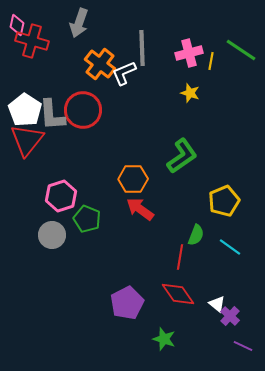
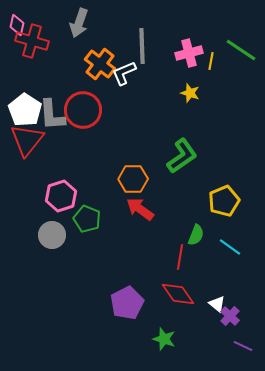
gray line: moved 2 px up
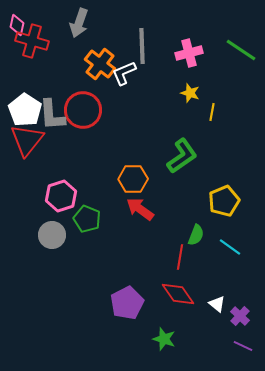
yellow line: moved 1 px right, 51 px down
purple cross: moved 10 px right
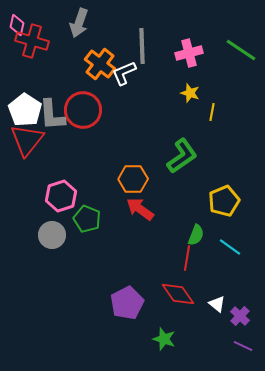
red line: moved 7 px right, 1 px down
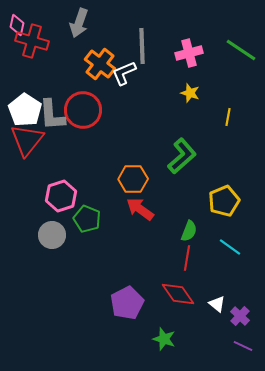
yellow line: moved 16 px right, 5 px down
green L-shape: rotated 6 degrees counterclockwise
green semicircle: moved 7 px left, 4 px up
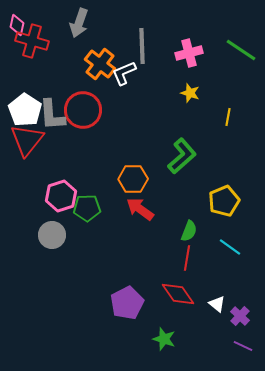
green pentagon: moved 11 px up; rotated 24 degrees counterclockwise
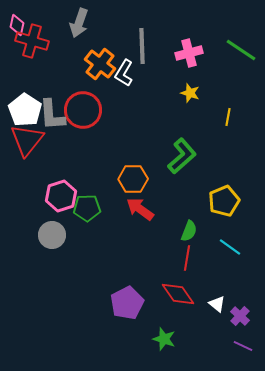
white L-shape: rotated 36 degrees counterclockwise
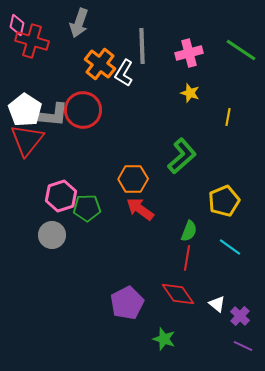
gray L-shape: rotated 80 degrees counterclockwise
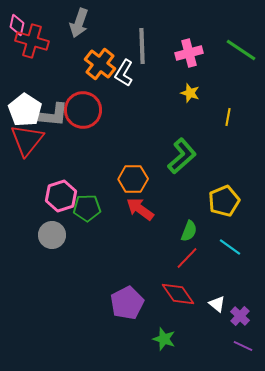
red line: rotated 35 degrees clockwise
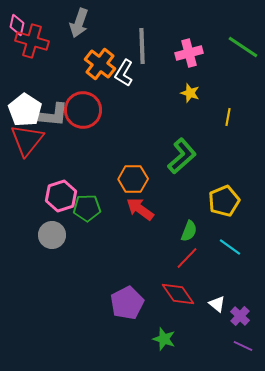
green line: moved 2 px right, 3 px up
